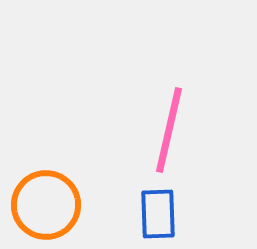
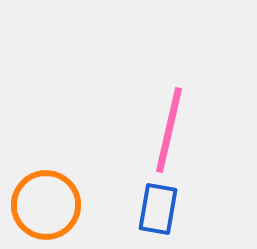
blue rectangle: moved 5 px up; rotated 12 degrees clockwise
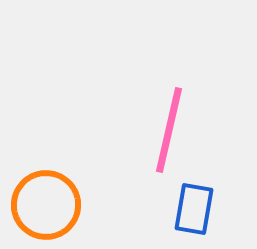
blue rectangle: moved 36 px right
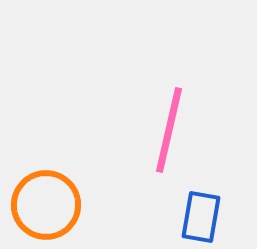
blue rectangle: moved 7 px right, 8 px down
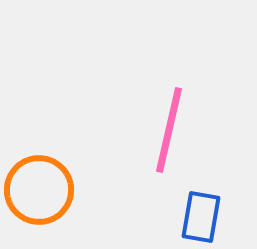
orange circle: moved 7 px left, 15 px up
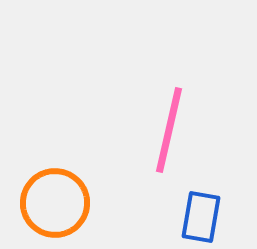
orange circle: moved 16 px right, 13 px down
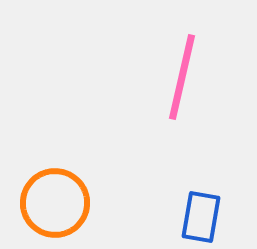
pink line: moved 13 px right, 53 px up
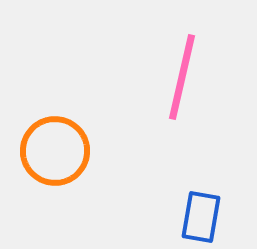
orange circle: moved 52 px up
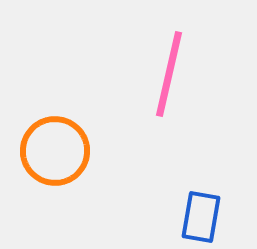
pink line: moved 13 px left, 3 px up
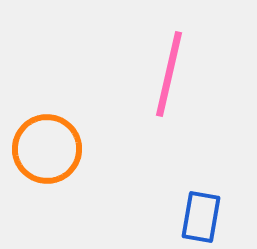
orange circle: moved 8 px left, 2 px up
